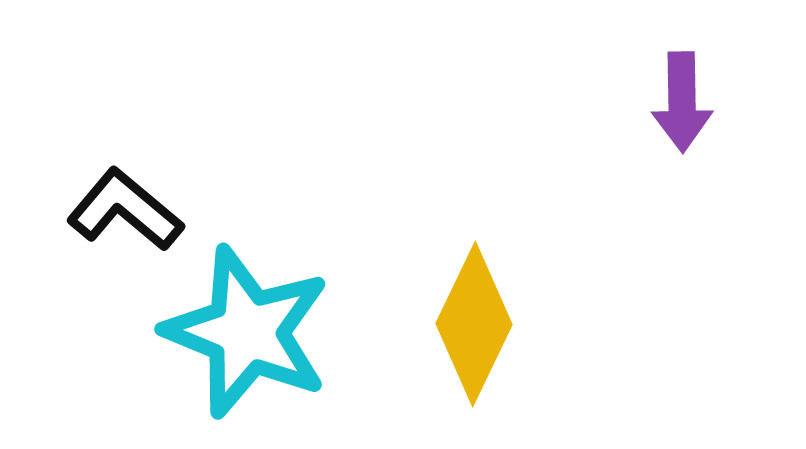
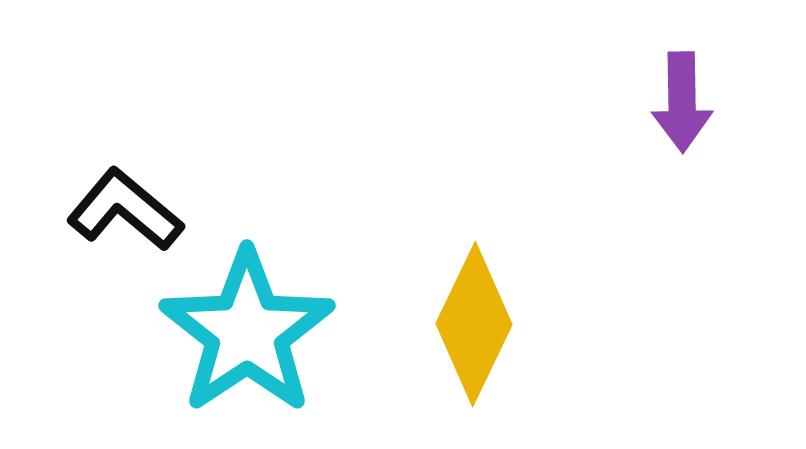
cyan star: rotated 16 degrees clockwise
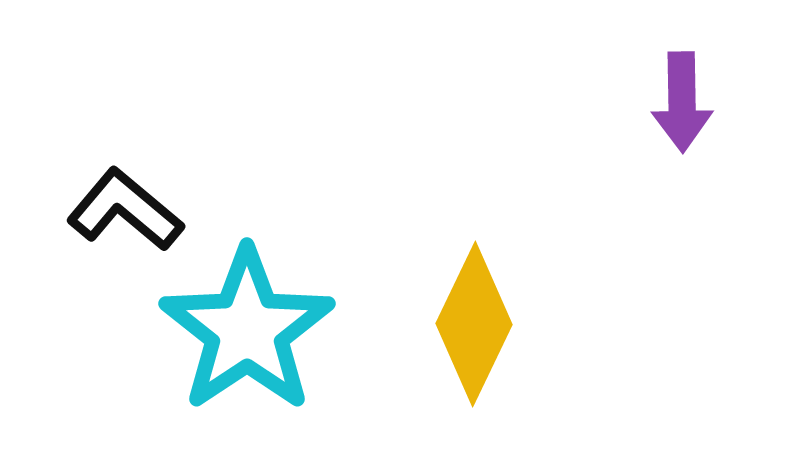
cyan star: moved 2 px up
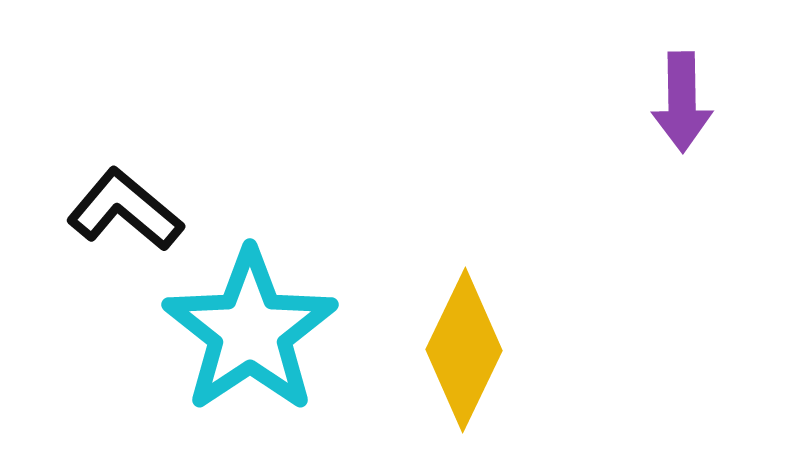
yellow diamond: moved 10 px left, 26 px down
cyan star: moved 3 px right, 1 px down
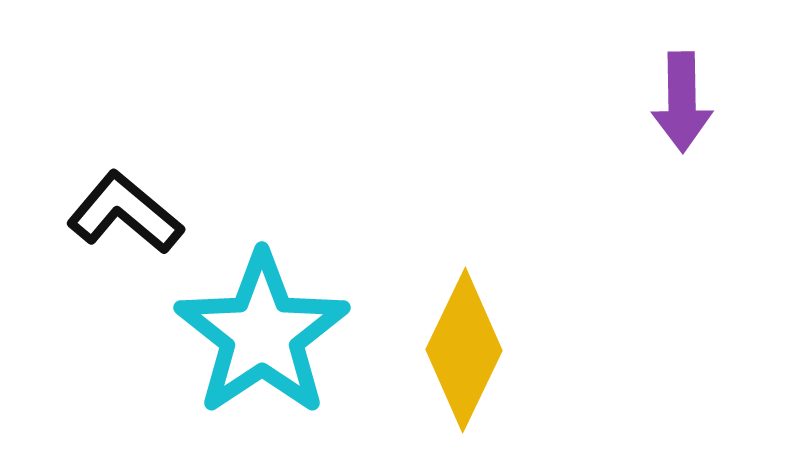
black L-shape: moved 3 px down
cyan star: moved 12 px right, 3 px down
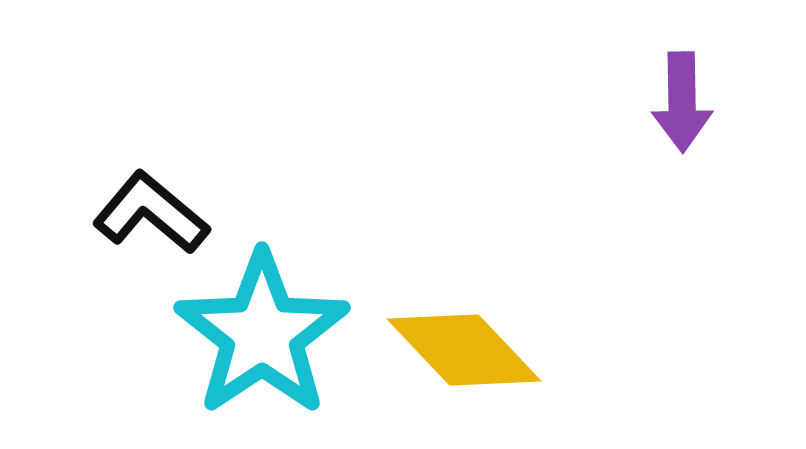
black L-shape: moved 26 px right
yellow diamond: rotated 69 degrees counterclockwise
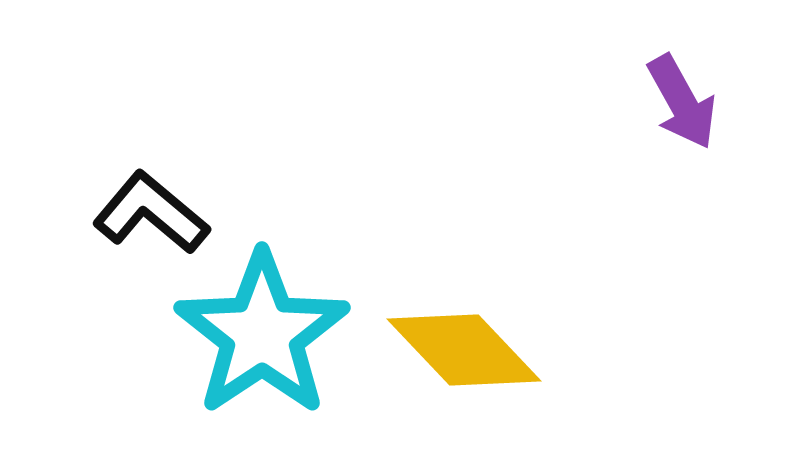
purple arrow: rotated 28 degrees counterclockwise
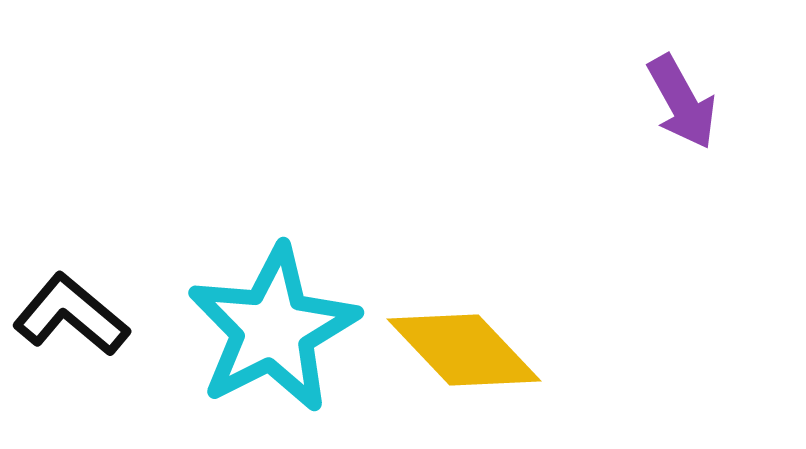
black L-shape: moved 80 px left, 102 px down
cyan star: moved 11 px right, 5 px up; rotated 7 degrees clockwise
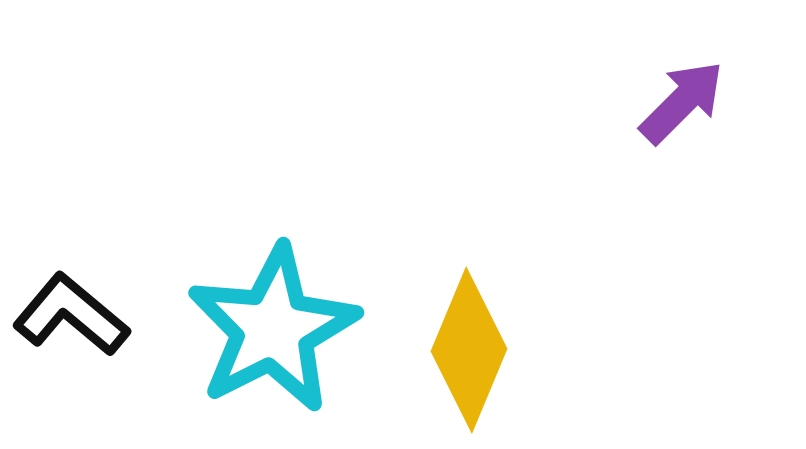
purple arrow: rotated 106 degrees counterclockwise
yellow diamond: moved 5 px right; rotated 66 degrees clockwise
